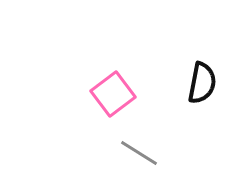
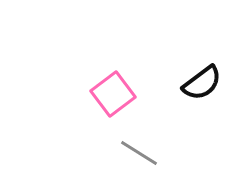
black semicircle: rotated 42 degrees clockwise
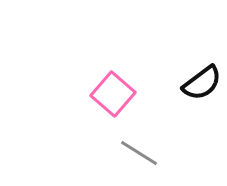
pink square: rotated 12 degrees counterclockwise
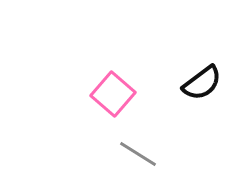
gray line: moved 1 px left, 1 px down
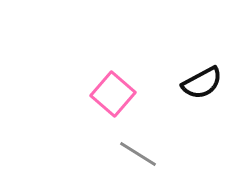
black semicircle: rotated 9 degrees clockwise
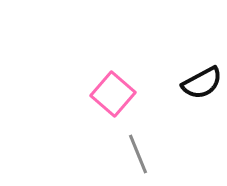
gray line: rotated 36 degrees clockwise
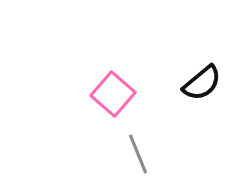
black semicircle: rotated 12 degrees counterclockwise
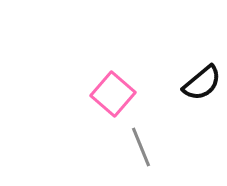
gray line: moved 3 px right, 7 px up
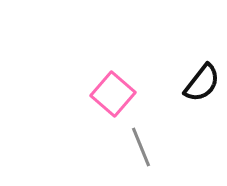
black semicircle: rotated 12 degrees counterclockwise
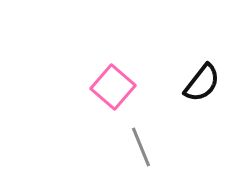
pink square: moved 7 px up
